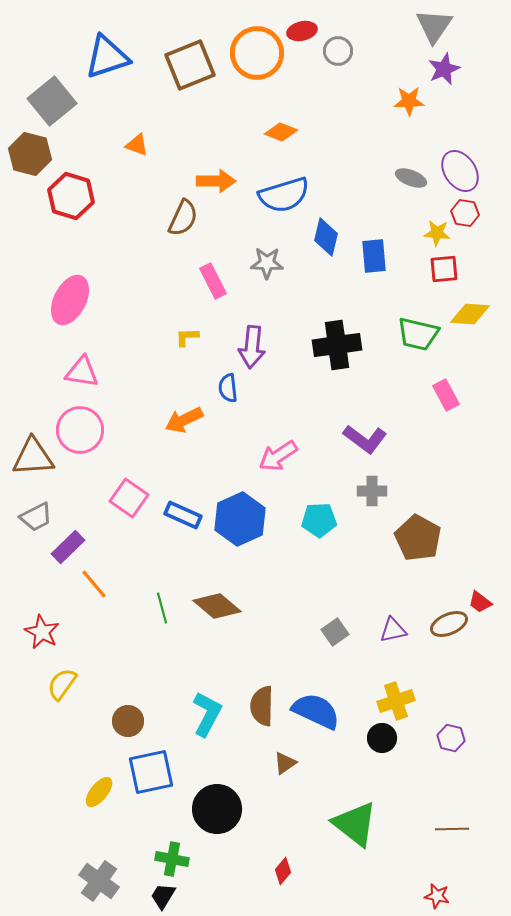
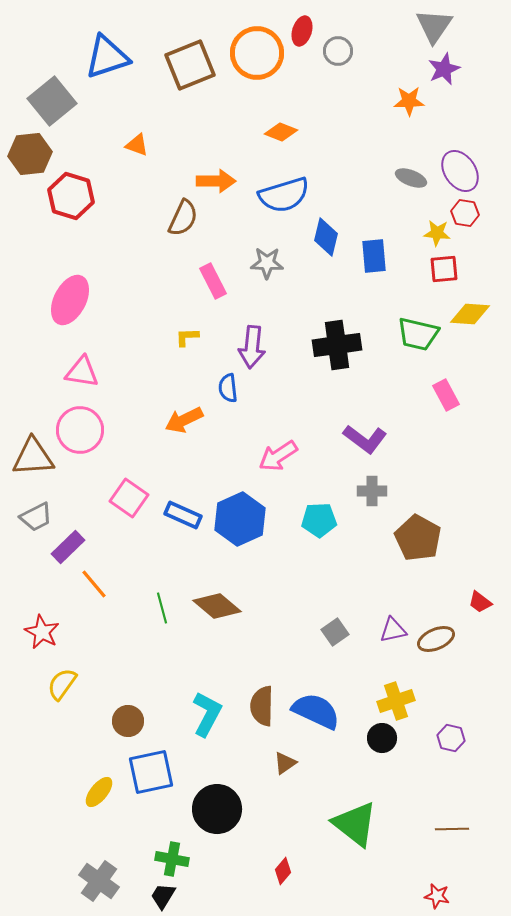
red ellipse at (302, 31): rotated 60 degrees counterclockwise
brown hexagon at (30, 154): rotated 21 degrees counterclockwise
brown ellipse at (449, 624): moved 13 px left, 15 px down
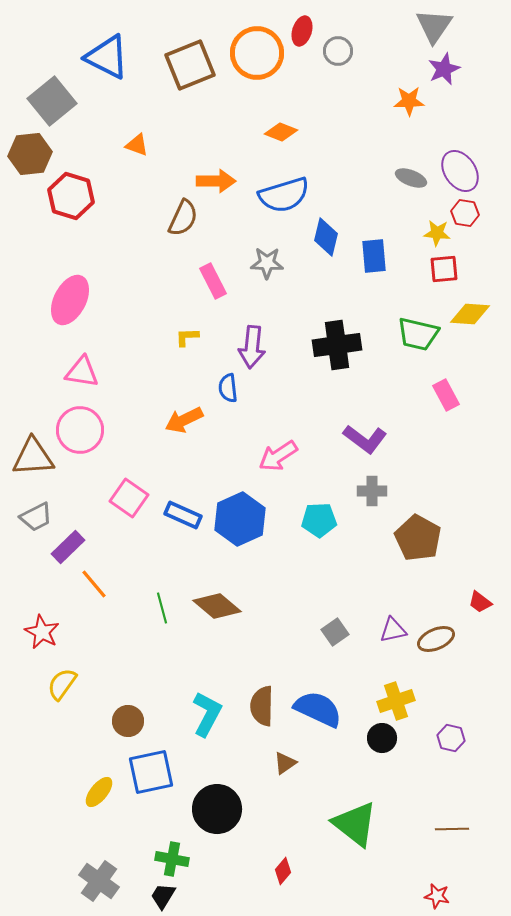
blue triangle at (107, 57): rotated 45 degrees clockwise
blue semicircle at (316, 711): moved 2 px right, 2 px up
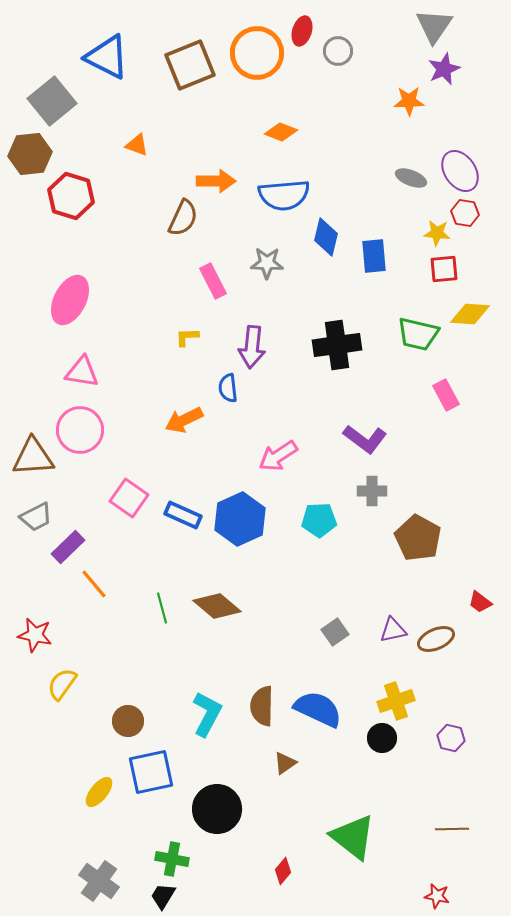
blue semicircle at (284, 195): rotated 12 degrees clockwise
red star at (42, 632): moved 7 px left, 3 px down; rotated 16 degrees counterclockwise
green triangle at (355, 824): moved 2 px left, 13 px down
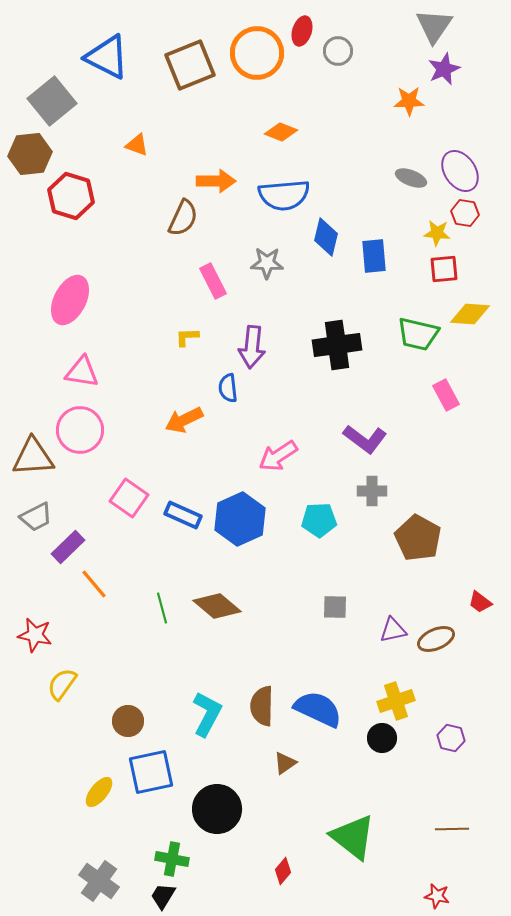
gray square at (335, 632): moved 25 px up; rotated 36 degrees clockwise
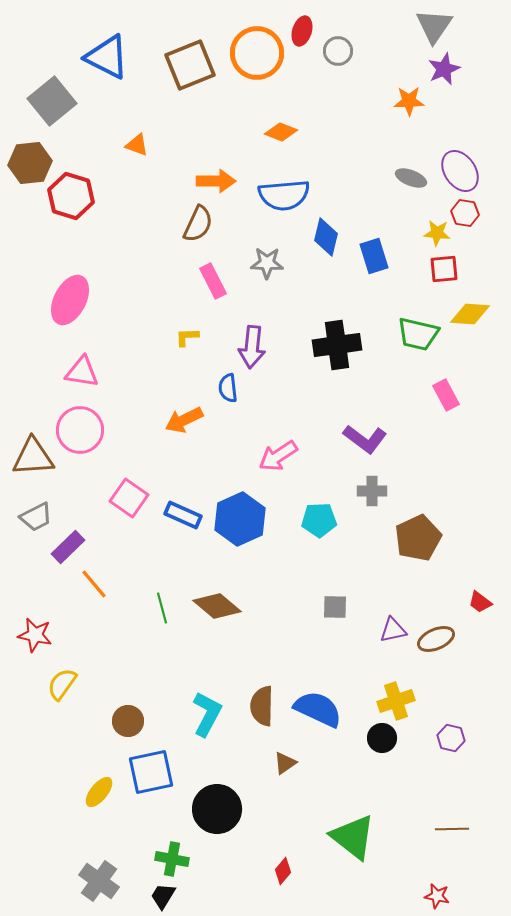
brown hexagon at (30, 154): moved 9 px down
brown semicircle at (183, 218): moved 15 px right, 6 px down
blue rectangle at (374, 256): rotated 12 degrees counterclockwise
brown pentagon at (418, 538): rotated 18 degrees clockwise
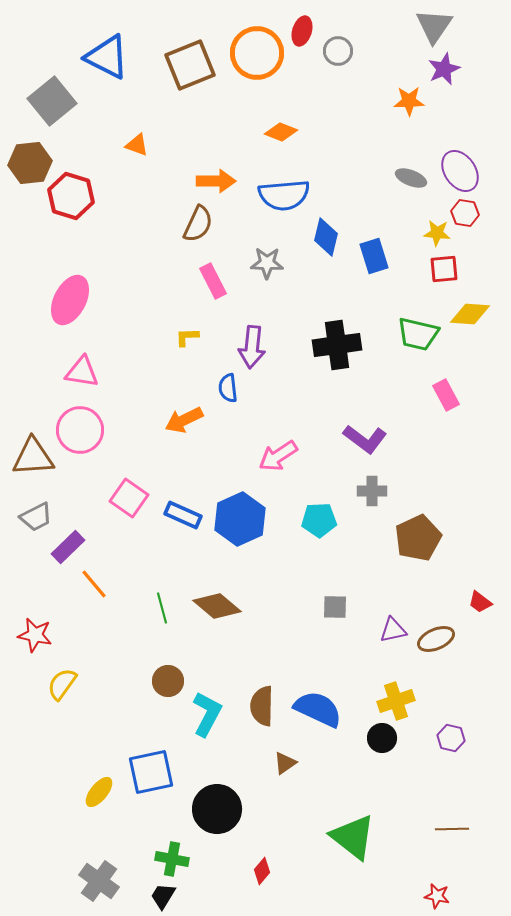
brown circle at (128, 721): moved 40 px right, 40 px up
red diamond at (283, 871): moved 21 px left
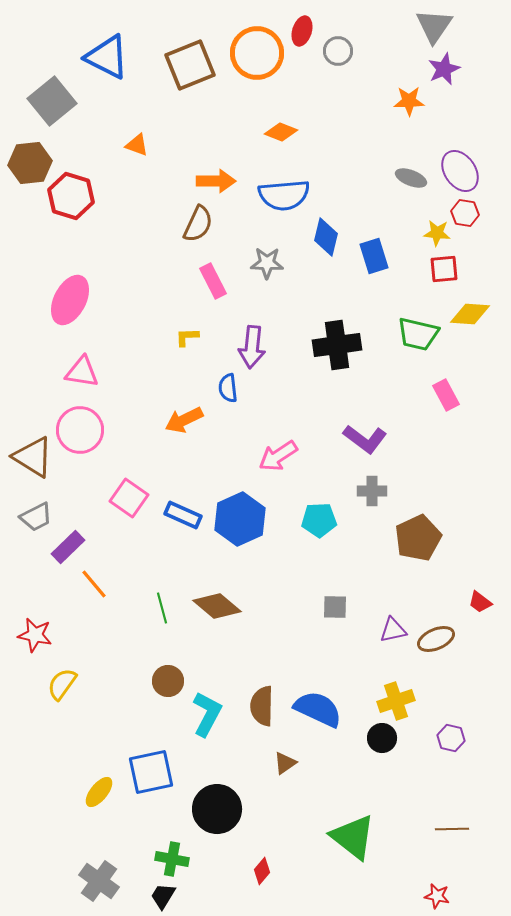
brown triangle at (33, 457): rotated 36 degrees clockwise
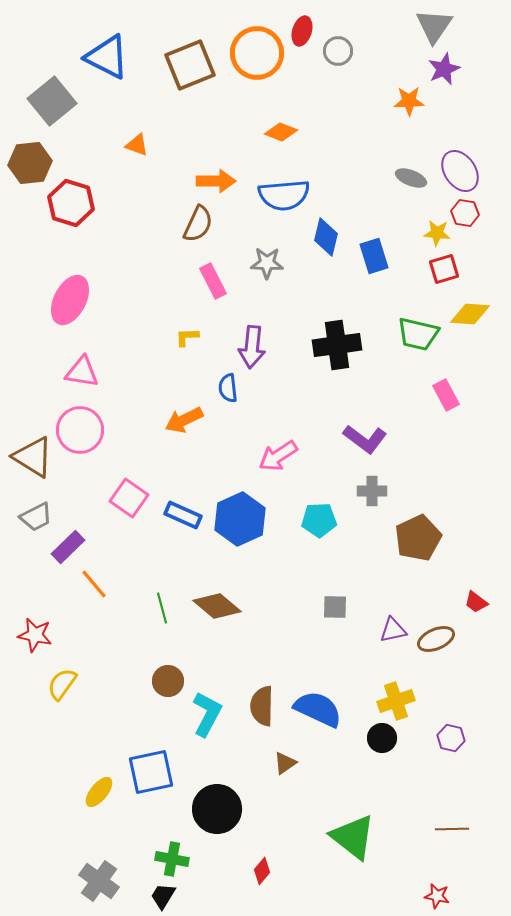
red hexagon at (71, 196): moved 7 px down
red square at (444, 269): rotated 12 degrees counterclockwise
red trapezoid at (480, 602): moved 4 px left
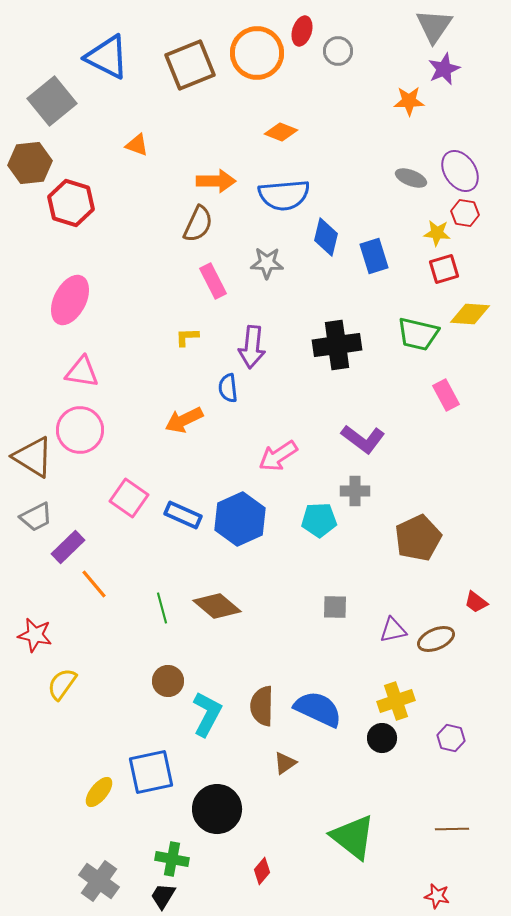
purple L-shape at (365, 439): moved 2 px left
gray cross at (372, 491): moved 17 px left
